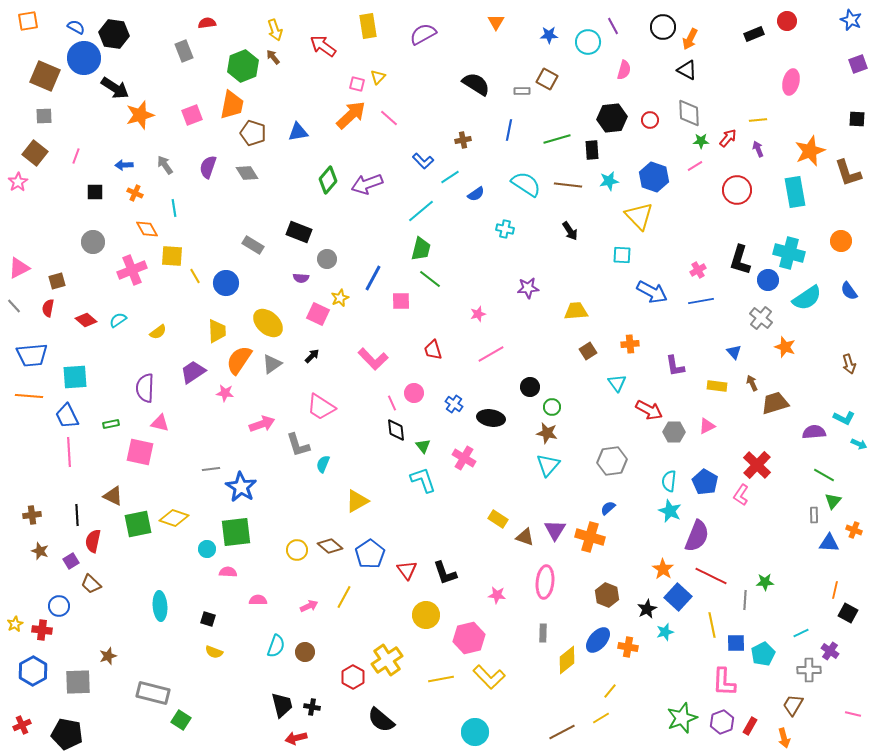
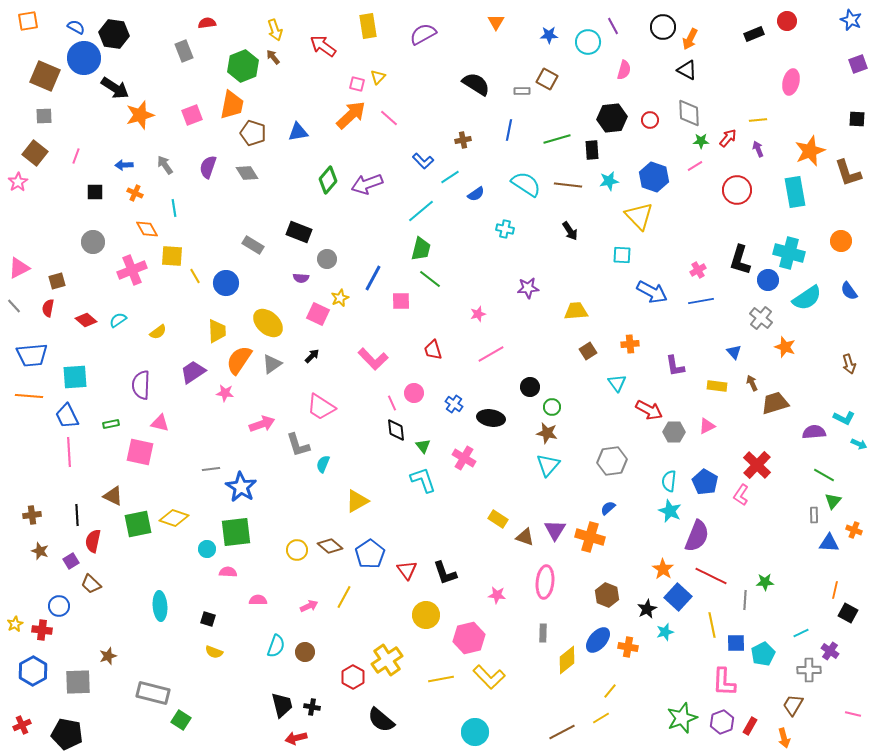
purple semicircle at (145, 388): moved 4 px left, 3 px up
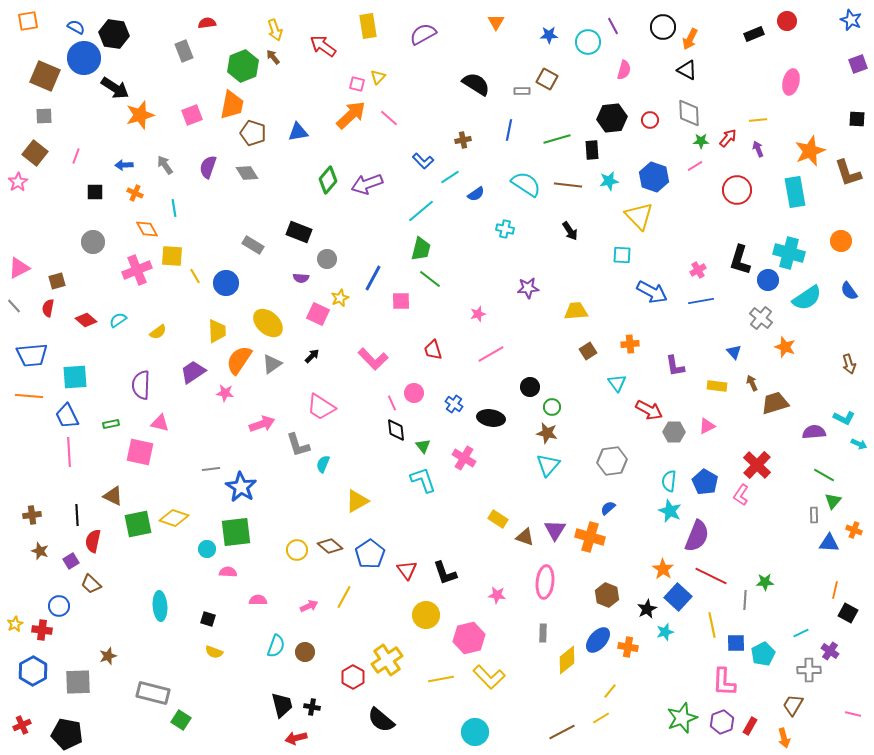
pink cross at (132, 270): moved 5 px right
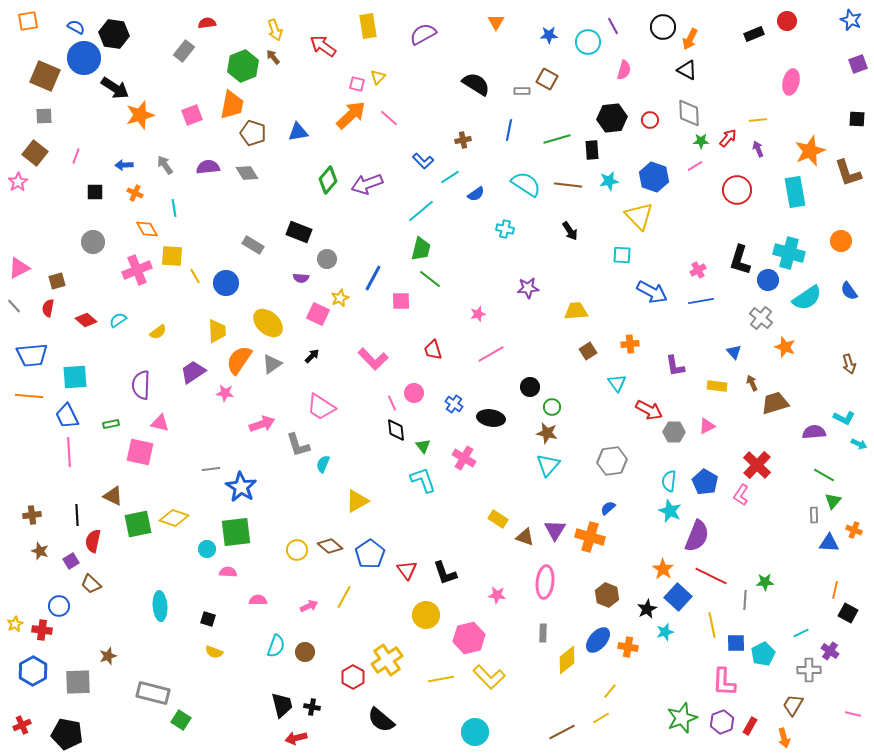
gray rectangle at (184, 51): rotated 60 degrees clockwise
purple semicircle at (208, 167): rotated 65 degrees clockwise
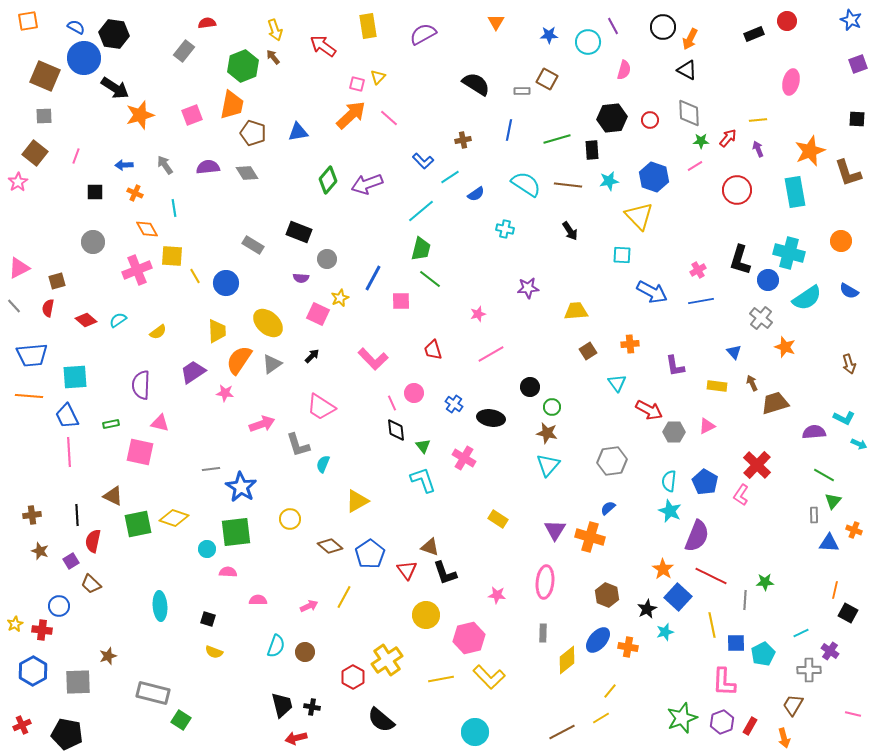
blue semicircle at (849, 291): rotated 24 degrees counterclockwise
brown triangle at (525, 537): moved 95 px left, 10 px down
yellow circle at (297, 550): moved 7 px left, 31 px up
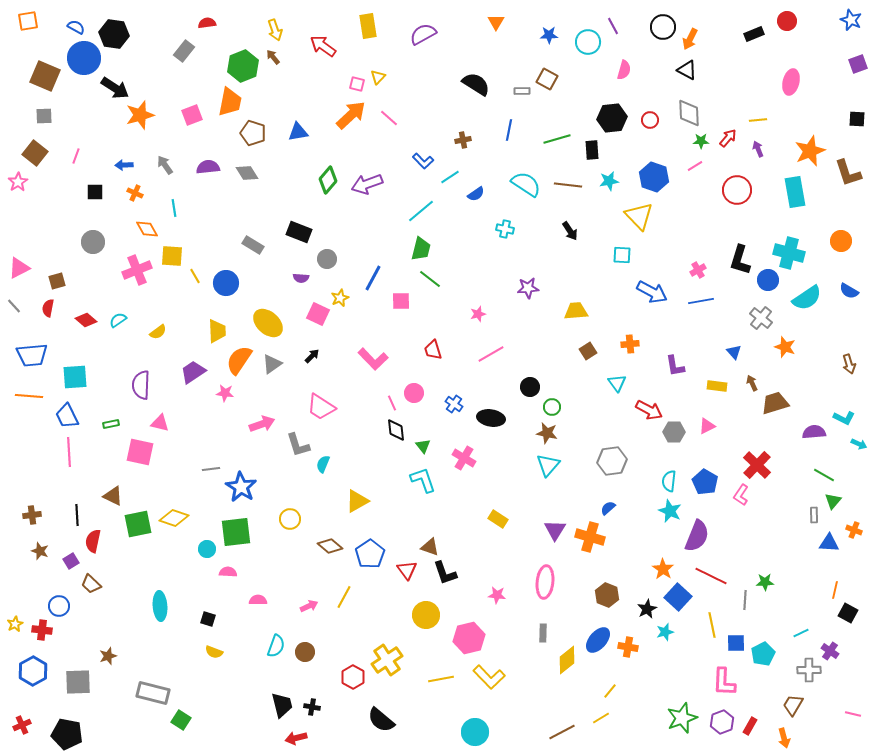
orange trapezoid at (232, 105): moved 2 px left, 3 px up
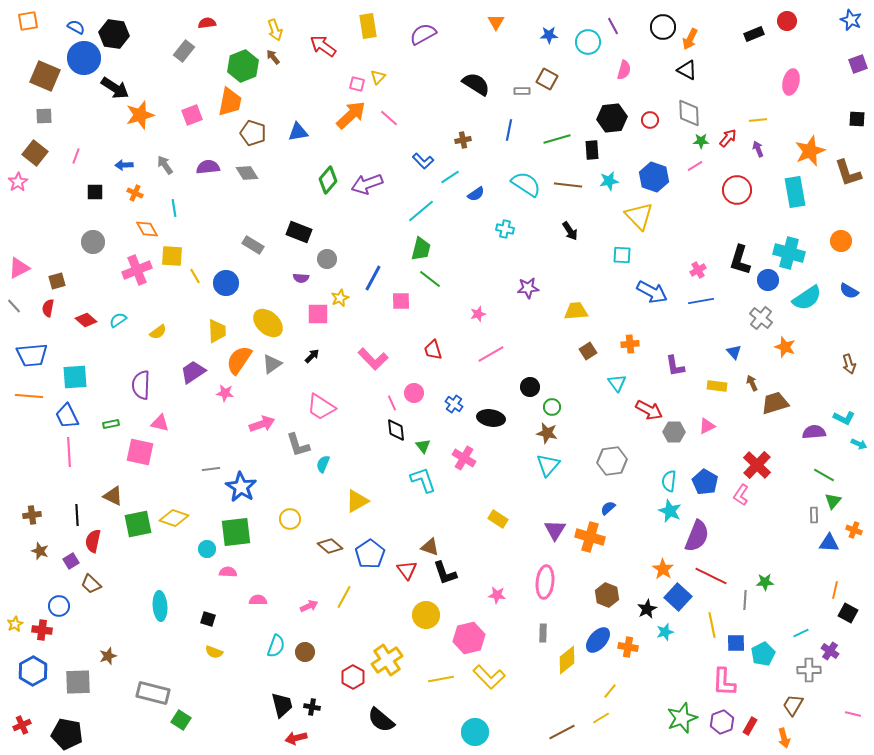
pink square at (318, 314): rotated 25 degrees counterclockwise
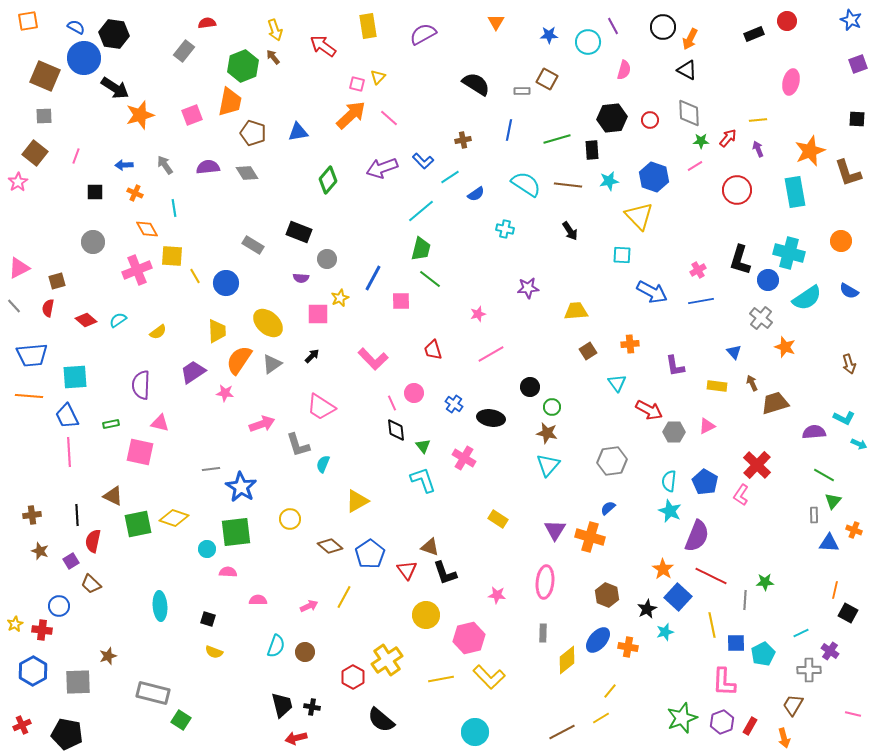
purple arrow at (367, 184): moved 15 px right, 16 px up
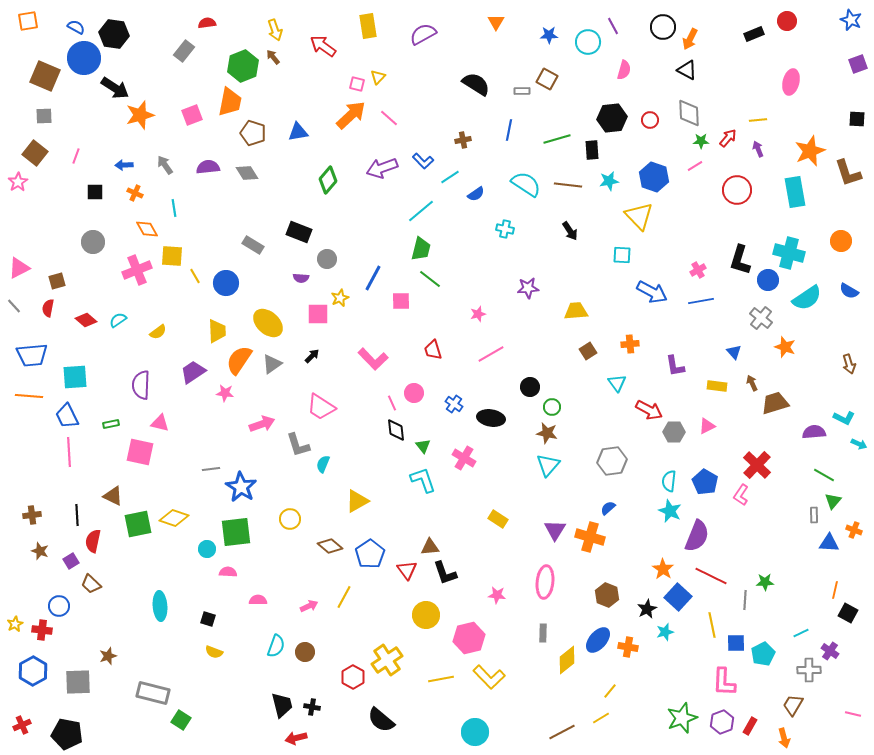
brown triangle at (430, 547): rotated 24 degrees counterclockwise
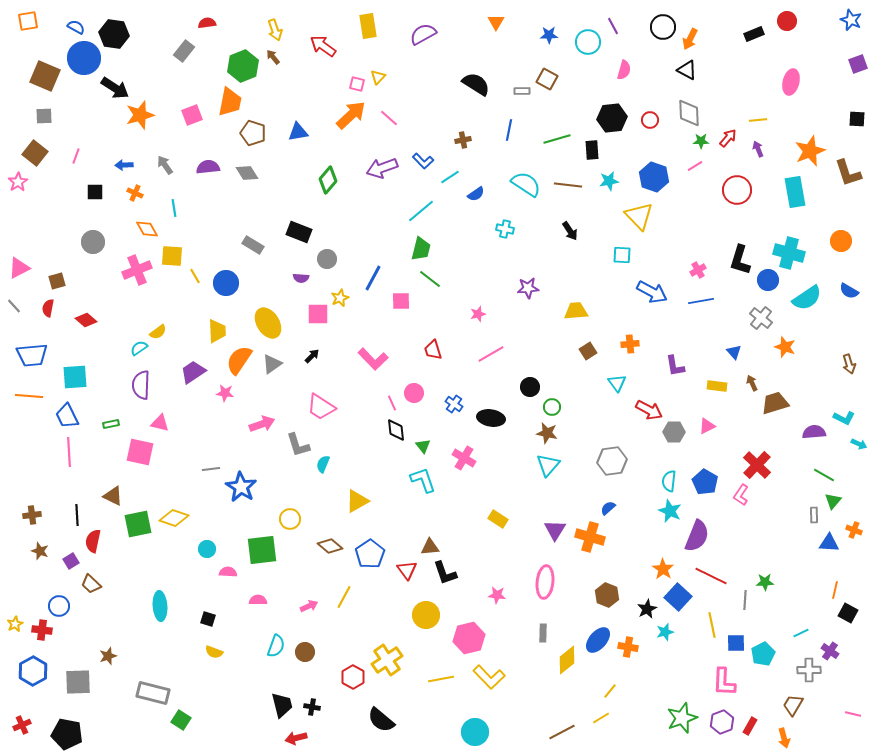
cyan semicircle at (118, 320): moved 21 px right, 28 px down
yellow ellipse at (268, 323): rotated 16 degrees clockwise
green square at (236, 532): moved 26 px right, 18 px down
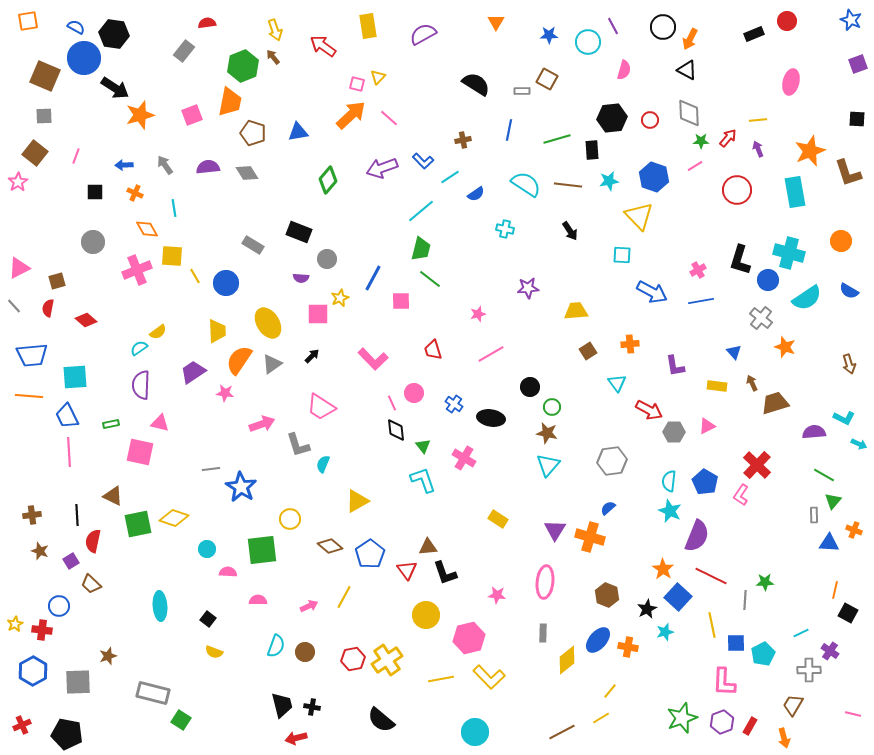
brown triangle at (430, 547): moved 2 px left
black square at (208, 619): rotated 21 degrees clockwise
red hexagon at (353, 677): moved 18 px up; rotated 20 degrees clockwise
